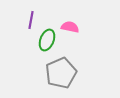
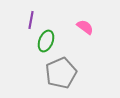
pink semicircle: moved 15 px right; rotated 24 degrees clockwise
green ellipse: moved 1 px left, 1 px down
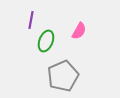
pink semicircle: moved 6 px left, 4 px down; rotated 84 degrees clockwise
gray pentagon: moved 2 px right, 3 px down
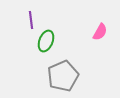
purple line: rotated 18 degrees counterclockwise
pink semicircle: moved 21 px right, 1 px down
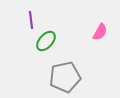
green ellipse: rotated 20 degrees clockwise
gray pentagon: moved 2 px right, 1 px down; rotated 12 degrees clockwise
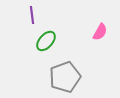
purple line: moved 1 px right, 5 px up
gray pentagon: rotated 8 degrees counterclockwise
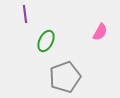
purple line: moved 7 px left, 1 px up
green ellipse: rotated 15 degrees counterclockwise
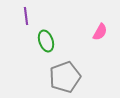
purple line: moved 1 px right, 2 px down
green ellipse: rotated 45 degrees counterclockwise
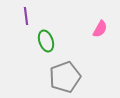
pink semicircle: moved 3 px up
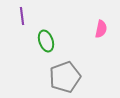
purple line: moved 4 px left
pink semicircle: moved 1 px right; rotated 18 degrees counterclockwise
